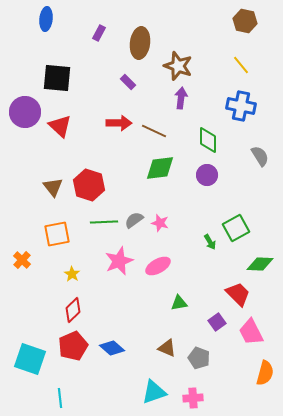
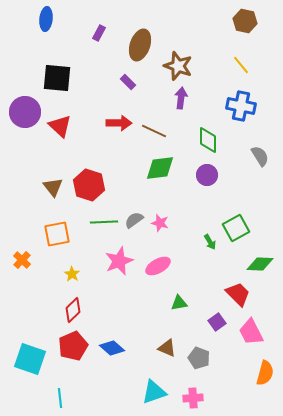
brown ellipse at (140, 43): moved 2 px down; rotated 12 degrees clockwise
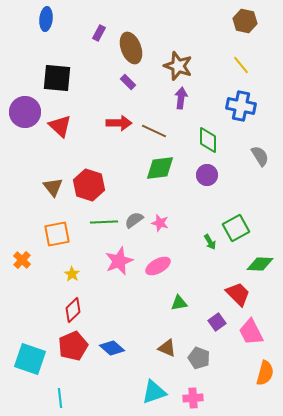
brown ellipse at (140, 45): moved 9 px left, 3 px down; rotated 40 degrees counterclockwise
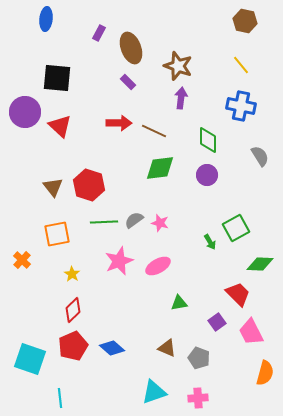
pink cross at (193, 398): moved 5 px right
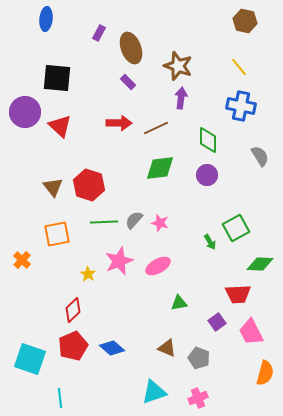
yellow line at (241, 65): moved 2 px left, 2 px down
brown line at (154, 131): moved 2 px right, 3 px up; rotated 50 degrees counterclockwise
gray semicircle at (134, 220): rotated 12 degrees counterclockwise
yellow star at (72, 274): moved 16 px right
red trapezoid at (238, 294): rotated 132 degrees clockwise
pink cross at (198, 398): rotated 18 degrees counterclockwise
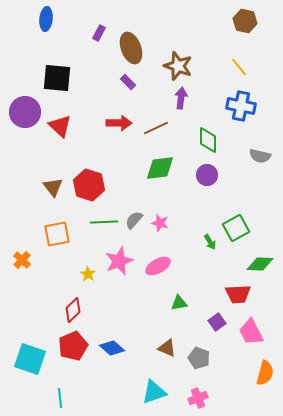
gray semicircle at (260, 156): rotated 135 degrees clockwise
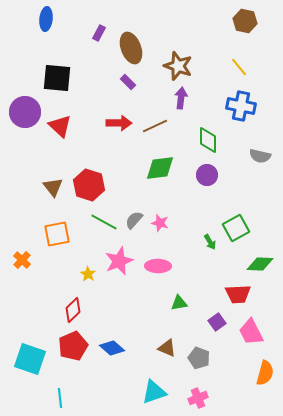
brown line at (156, 128): moved 1 px left, 2 px up
green line at (104, 222): rotated 32 degrees clockwise
pink ellipse at (158, 266): rotated 30 degrees clockwise
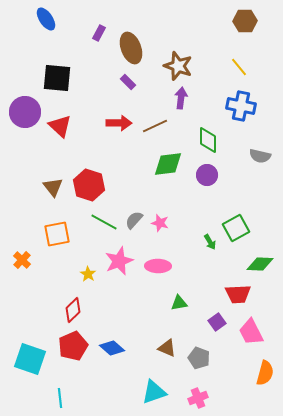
blue ellipse at (46, 19): rotated 40 degrees counterclockwise
brown hexagon at (245, 21): rotated 15 degrees counterclockwise
green diamond at (160, 168): moved 8 px right, 4 px up
